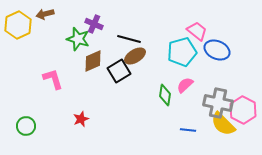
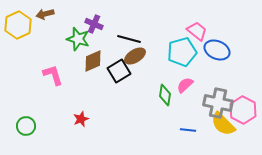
pink L-shape: moved 4 px up
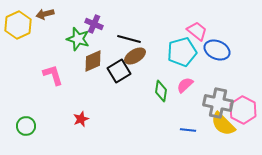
green diamond: moved 4 px left, 4 px up
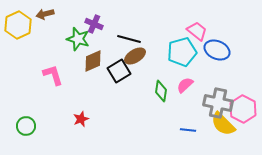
pink hexagon: moved 1 px up
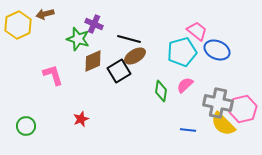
pink hexagon: rotated 20 degrees clockwise
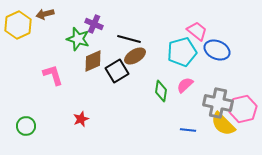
black square: moved 2 px left
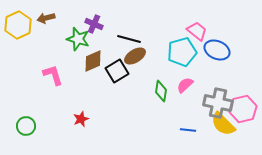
brown arrow: moved 1 px right, 4 px down
